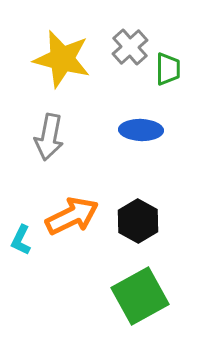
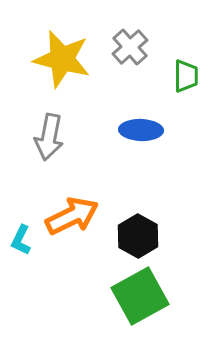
green trapezoid: moved 18 px right, 7 px down
black hexagon: moved 15 px down
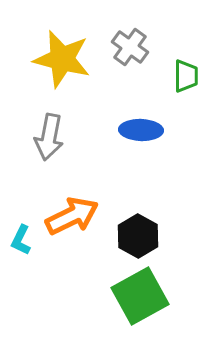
gray cross: rotated 12 degrees counterclockwise
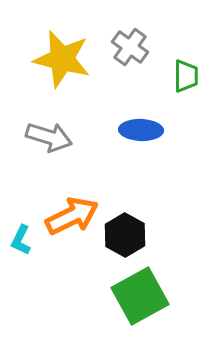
gray arrow: rotated 84 degrees counterclockwise
black hexagon: moved 13 px left, 1 px up
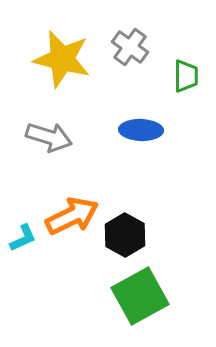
cyan L-shape: moved 2 px right, 2 px up; rotated 140 degrees counterclockwise
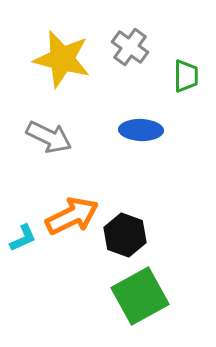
gray arrow: rotated 9 degrees clockwise
black hexagon: rotated 9 degrees counterclockwise
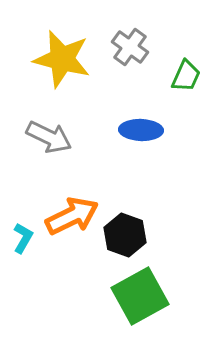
green trapezoid: rotated 24 degrees clockwise
cyan L-shape: rotated 36 degrees counterclockwise
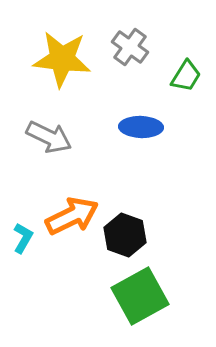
yellow star: rotated 8 degrees counterclockwise
green trapezoid: rotated 8 degrees clockwise
blue ellipse: moved 3 px up
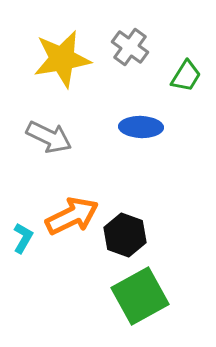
yellow star: rotated 16 degrees counterclockwise
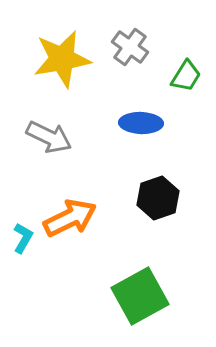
blue ellipse: moved 4 px up
orange arrow: moved 2 px left, 2 px down
black hexagon: moved 33 px right, 37 px up; rotated 21 degrees clockwise
